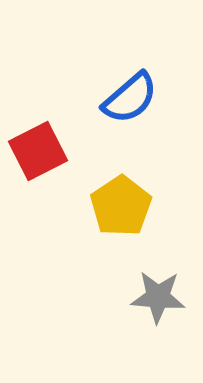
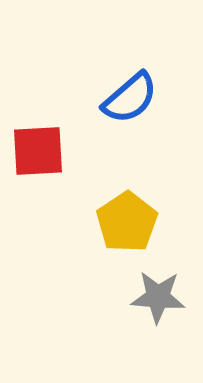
red square: rotated 24 degrees clockwise
yellow pentagon: moved 6 px right, 16 px down
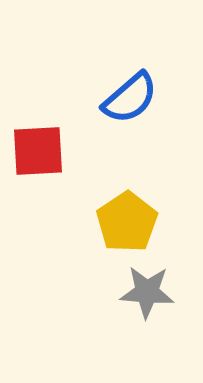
gray star: moved 11 px left, 5 px up
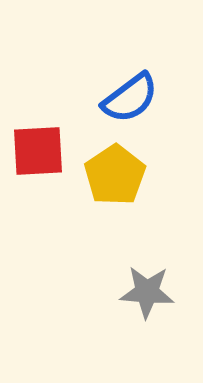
blue semicircle: rotated 4 degrees clockwise
yellow pentagon: moved 12 px left, 47 px up
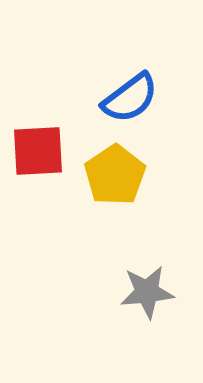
gray star: rotated 10 degrees counterclockwise
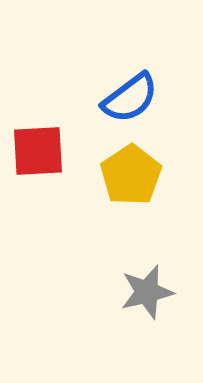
yellow pentagon: moved 16 px right
gray star: rotated 8 degrees counterclockwise
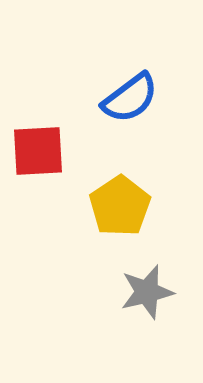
yellow pentagon: moved 11 px left, 31 px down
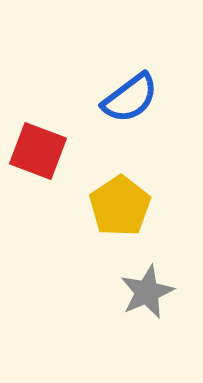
red square: rotated 24 degrees clockwise
gray star: rotated 10 degrees counterclockwise
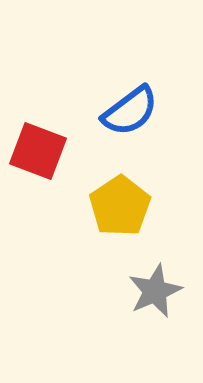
blue semicircle: moved 13 px down
gray star: moved 8 px right, 1 px up
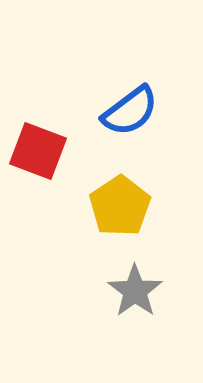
gray star: moved 20 px left; rotated 12 degrees counterclockwise
